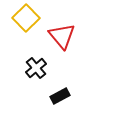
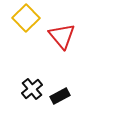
black cross: moved 4 px left, 21 px down
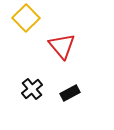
red triangle: moved 10 px down
black rectangle: moved 10 px right, 3 px up
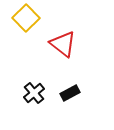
red triangle: moved 1 px right, 2 px up; rotated 12 degrees counterclockwise
black cross: moved 2 px right, 4 px down
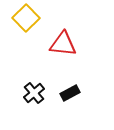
red triangle: rotated 32 degrees counterclockwise
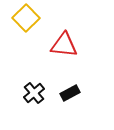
red triangle: moved 1 px right, 1 px down
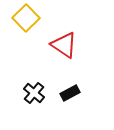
red triangle: rotated 28 degrees clockwise
black cross: rotated 10 degrees counterclockwise
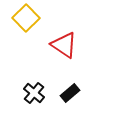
black rectangle: rotated 12 degrees counterclockwise
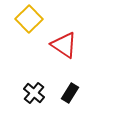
yellow square: moved 3 px right, 1 px down
black rectangle: rotated 18 degrees counterclockwise
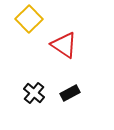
black rectangle: rotated 30 degrees clockwise
